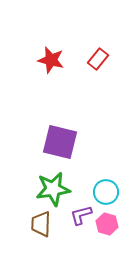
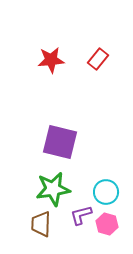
red star: rotated 20 degrees counterclockwise
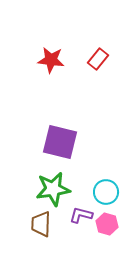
red star: rotated 12 degrees clockwise
purple L-shape: rotated 30 degrees clockwise
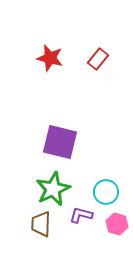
red star: moved 1 px left, 2 px up; rotated 8 degrees clockwise
green star: rotated 16 degrees counterclockwise
pink hexagon: moved 10 px right
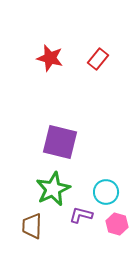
brown trapezoid: moved 9 px left, 2 px down
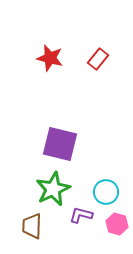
purple square: moved 2 px down
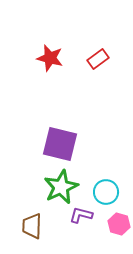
red rectangle: rotated 15 degrees clockwise
green star: moved 8 px right, 2 px up
pink hexagon: moved 2 px right
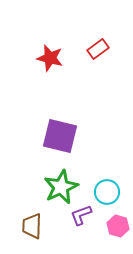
red rectangle: moved 10 px up
purple square: moved 8 px up
cyan circle: moved 1 px right
purple L-shape: rotated 35 degrees counterclockwise
pink hexagon: moved 1 px left, 2 px down
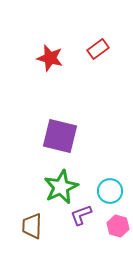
cyan circle: moved 3 px right, 1 px up
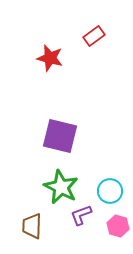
red rectangle: moved 4 px left, 13 px up
green star: rotated 20 degrees counterclockwise
